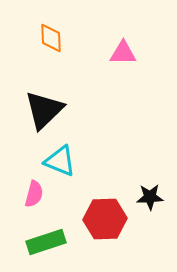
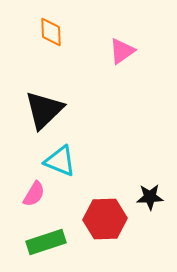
orange diamond: moved 6 px up
pink triangle: moved 1 px left, 2 px up; rotated 36 degrees counterclockwise
pink semicircle: rotated 16 degrees clockwise
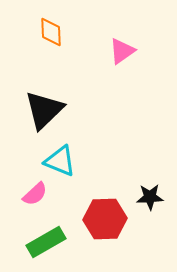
pink semicircle: moved 1 px right; rotated 16 degrees clockwise
green rectangle: rotated 12 degrees counterclockwise
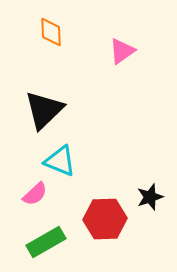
black star: rotated 16 degrees counterclockwise
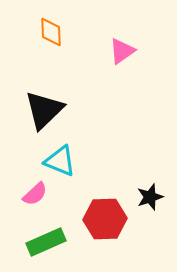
green rectangle: rotated 6 degrees clockwise
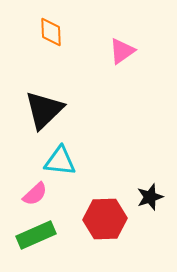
cyan triangle: rotated 16 degrees counterclockwise
green rectangle: moved 10 px left, 7 px up
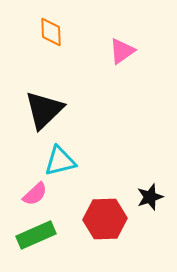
cyan triangle: rotated 20 degrees counterclockwise
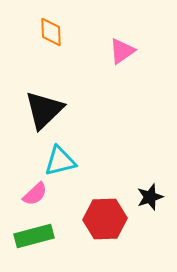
green rectangle: moved 2 px left, 1 px down; rotated 9 degrees clockwise
